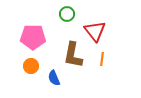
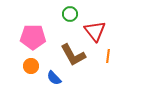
green circle: moved 3 px right
brown L-shape: rotated 40 degrees counterclockwise
orange line: moved 6 px right, 3 px up
blue semicircle: rotated 21 degrees counterclockwise
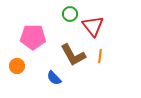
red triangle: moved 2 px left, 5 px up
orange line: moved 8 px left
orange circle: moved 14 px left
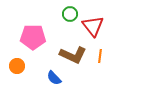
brown L-shape: rotated 36 degrees counterclockwise
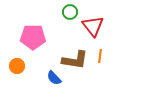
green circle: moved 2 px up
brown L-shape: moved 2 px right, 5 px down; rotated 16 degrees counterclockwise
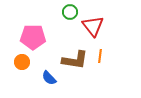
orange circle: moved 5 px right, 4 px up
blue semicircle: moved 5 px left
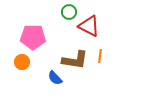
green circle: moved 1 px left
red triangle: moved 4 px left; rotated 25 degrees counterclockwise
blue semicircle: moved 6 px right
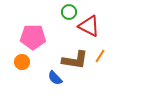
orange line: rotated 24 degrees clockwise
